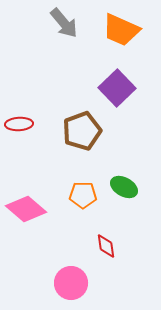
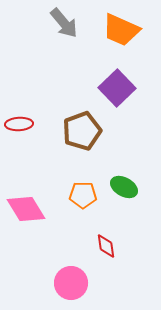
pink diamond: rotated 18 degrees clockwise
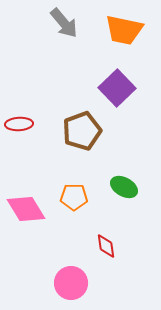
orange trapezoid: moved 3 px right; rotated 12 degrees counterclockwise
orange pentagon: moved 9 px left, 2 px down
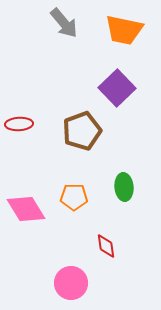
green ellipse: rotated 56 degrees clockwise
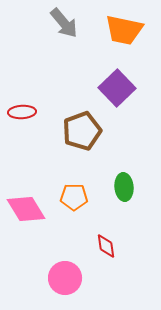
red ellipse: moved 3 px right, 12 px up
pink circle: moved 6 px left, 5 px up
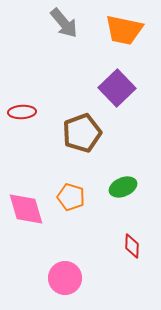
brown pentagon: moved 2 px down
green ellipse: moved 1 px left; rotated 72 degrees clockwise
orange pentagon: moved 3 px left; rotated 16 degrees clockwise
pink diamond: rotated 15 degrees clockwise
red diamond: moved 26 px right; rotated 10 degrees clockwise
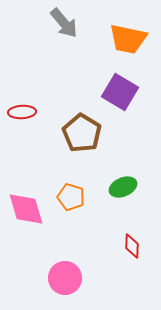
orange trapezoid: moved 4 px right, 9 px down
purple square: moved 3 px right, 4 px down; rotated 15 degrees counterclockwise
brown pentagon: rotated 21 degrees counterclockwise
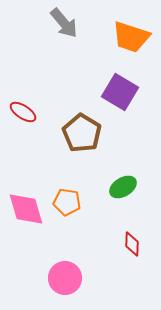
orange trapezoid: moved 3 px right, 2 px up; rotated 6 degrees clockwise
red ellipse: moved 1 px right; rotated 36 degrees clockwise
green ellipse: rotated 8 degrees counterclockwise
orange pentagon: moved 4 px left, 5 px down; rotated 8 degrees counterclockwise
red diamond: moved 2 px up
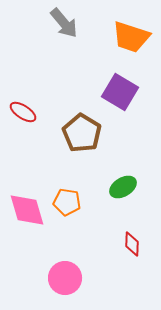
pink diamond: moved 1 px right, 1 px down
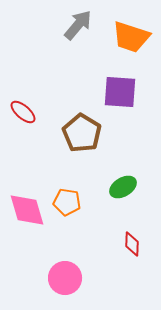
gray arrow: moved 14 px right, 2 px down; rotated 100 degrees counterclockwise
purple square: rotated 27 degrees counterclockwise
red ellipse: rotated 8 degrees clockwise
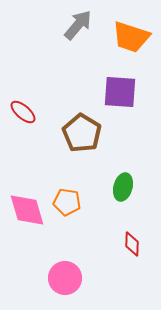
green ellipse: rotated 44 degrees counterclockwise
